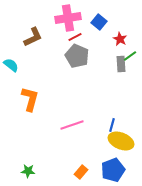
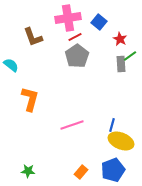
brown L-shape: rotated 95 degrees clockwise
gray pentagon: rotated 15 degrees clockwise
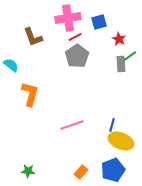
blue square: rotated 35 degrees clockwise
red star: moved 1 px left
orange L-shape: moved 5 px up
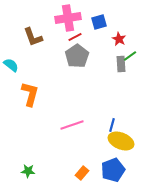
orange rectangle: moved 1 px right, 1 px down
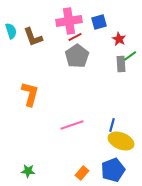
pink cross: moved 1 px right, 3 px down
cyan semicircle: moved 34 px up; rotated 35 degrees clockwise
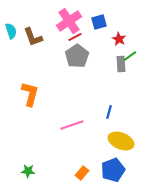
pink cross: rotated 25 degrees counterclockwise
blue line: moved 3 px left, 13 px up
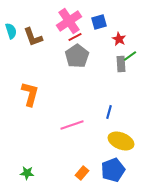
green star: moved 1 px left, 2 px down
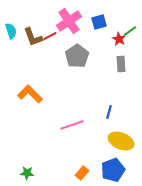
red line: moved 25 px left, 1 px up
green line: moved 25 px up
orange L-shape: rotated 60 degrees counterclockwise
